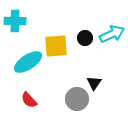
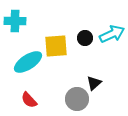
black triangle: rotated 14 degrees clockwise
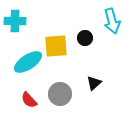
cyan arrow: moved 13 px up; rotated 100 degrees clockwise
gray circle: moved 17 px left, 5 px up
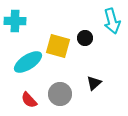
yellow square: moved 2 px right; rotated 20 degrees clockwise
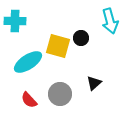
cyan arrow: moved 2 px left
black circle: moved 4 px left
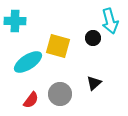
black circle: moved 12 px right
red semicircle: moved 2 px right; rotated 102 degrees counterclockwise
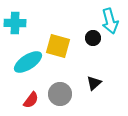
cyan cross: moved 2 px down
